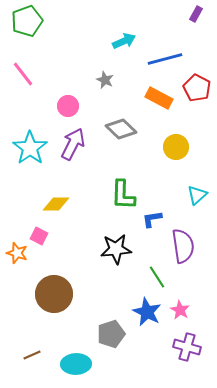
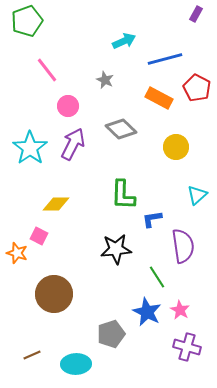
pink line: moved 24 px right, 4 px up
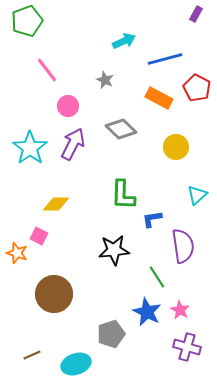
black star: moved 2 px left, 1 px down
cyan ellipse: rotated 16 degrees counterclockwise
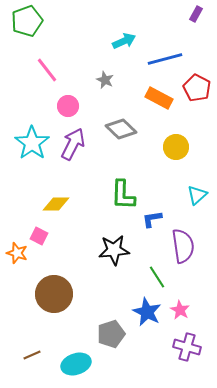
cyan star: moved 2 px right, 5 px up
